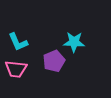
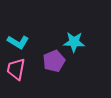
cyan L-shape: rotated 35 degrees counterclockwise
pink trapezoid: rotated 95 degrees clockwise
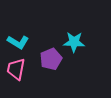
purple pentagon: moved 3 px left, 2 px up
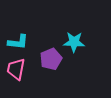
cyan L-shape: rotated 25 degrees counterclockwise
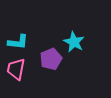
cyan star: rotated 25 degrees clockwise
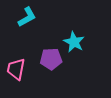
cyan L-shape: moved 9 px right, 25 px up; rotated 35 degrees counterclockwise
purple pentagon: rotated 20 degrees clockwise
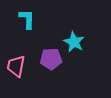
cyan L-shape: moved 2 px down; rotated 60 degrees counterclockwise
pink trapezoid: moved 3 px up
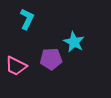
cyan L-shape: rotated 25 degrees clockwise
pink trapezoid: rotated 75 degrees counterclockwise
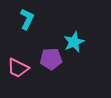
cyan star: rotated 20 degrees clockwise
pink trapezoid: moved 2 px right, 2 px down
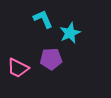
cyan L-shape: moved 16 px right; rotated 50 degrees counterclockwise
cyan star: moved 4 px left, 9 px up
